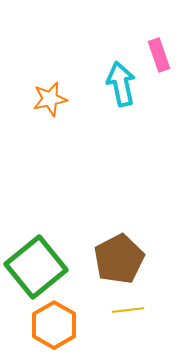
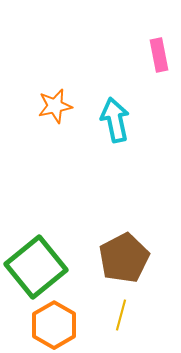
pink rectangle: rotated 8 degrees clockwise
cyan arrow: moved 6 px left, 36 px down
orange star: moved 5 px right, 7 px down
brown pentagon: moved 5 px right, 1 px up
yellow line: moved 7 px left, 5 px down; rotated 68 degrees counterclockwise
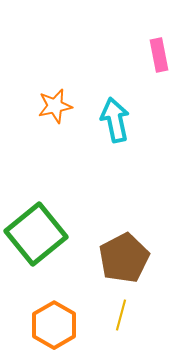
green square: moved 33 px up
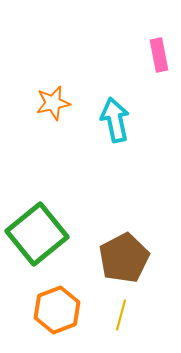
orange star: moved 2 px left, 3 px up
green square: moved 1 px right
orange hexagon: moved 3 px right, 15 px up; rotated 9 degrees clockwise
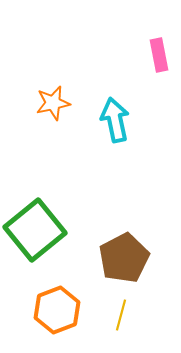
green square: moved 2 px left, 4 px up
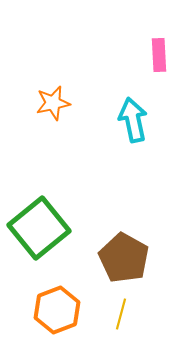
pink rectangle: rotated 8 degrees clockwise
cyan arrow: moved 18 px right
green square: moved 4 px right, 2 px up
brown pentagon: rotated 15 degrees counterclockwise
yellow line: moved 1 px up
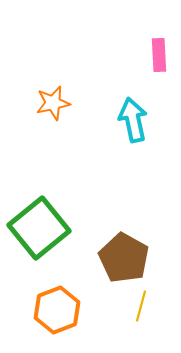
yellow line: moved 20 px right, 8 px up
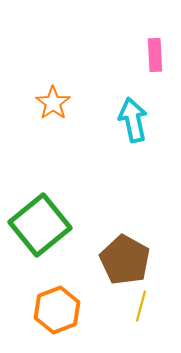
pink rectangle: moved 4 px left
orange star: rotated 24 degrees counterclockwise
green square: moved 1 px right, 3 px up
brown pentagon: moved 1 px right, 2 px down
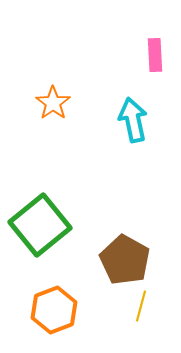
orange hexagon: moved 3 px left
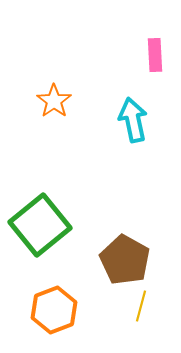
orange star: moved 1 px right, 2 px up
